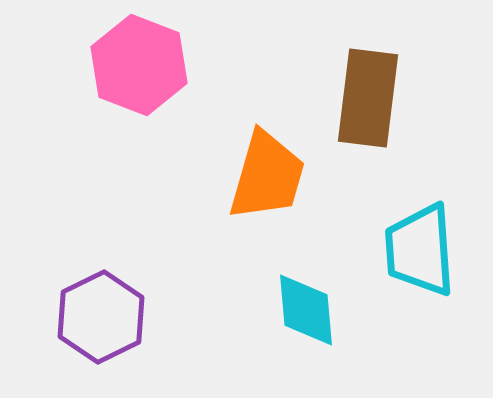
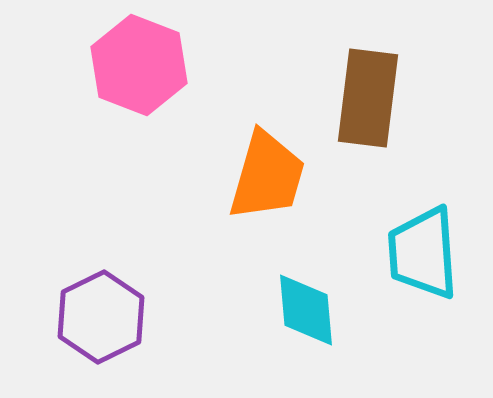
cyan trapezoid: moved 3 px right, 3 px down
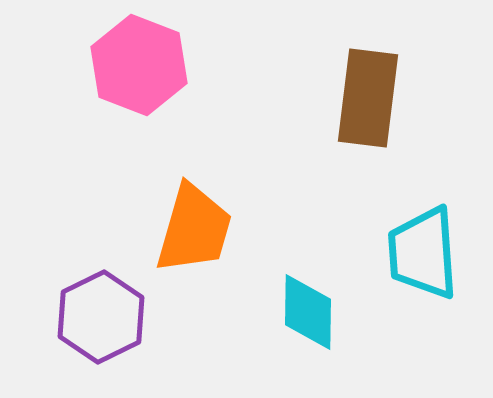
orange trapezoid: moved 73 px left, 53 px down
cyan diamond: moved 2 px right, 2 px down; rotated 6 degrees clockwise
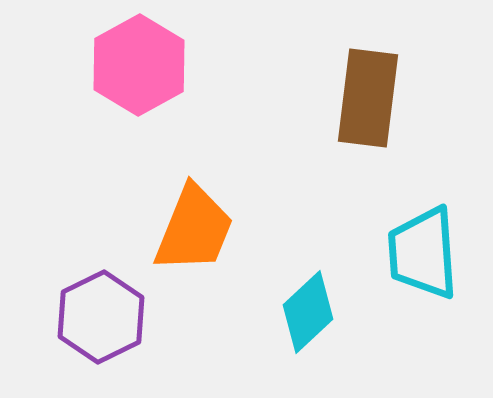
pink hexagon: rotated 10 degrees clockwise
orange trapezoid: rotated 6 degrees clockwise
cyan diamond: rotated 46 degrees clockwise
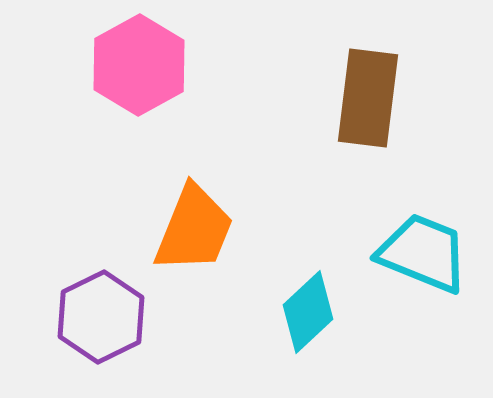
cyan trapezoid: rotated 116 degrees clockwise
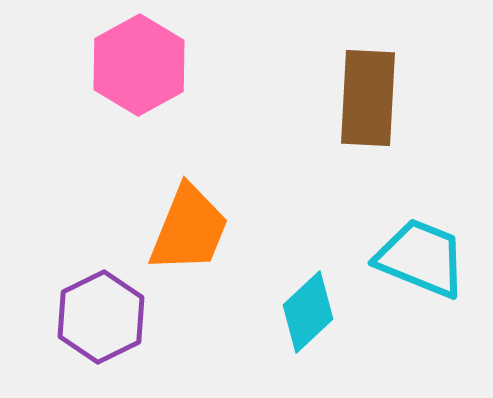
brown rectangle: rotated 4 degrees counterclockwise
orange trapezoid: moved 5 px left
cyan trapezoid: moved 2 px left, 5 px down
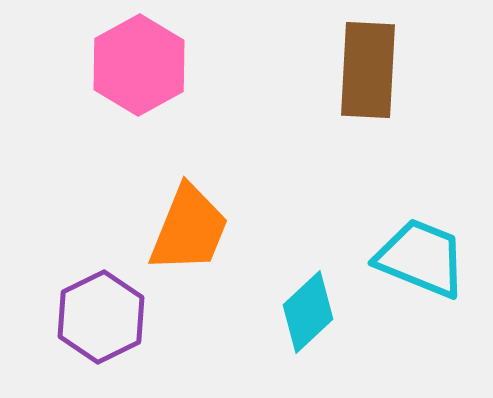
brown rectangle: moved 28 px up
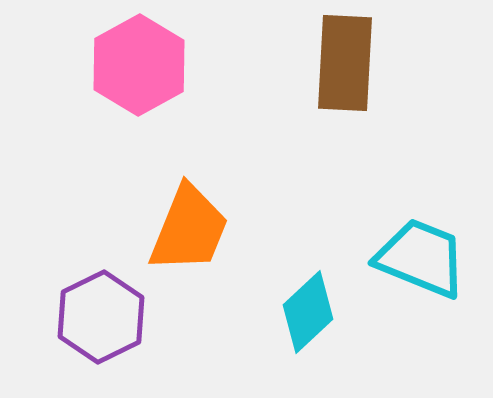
brown rectangle: moved 23 px left, 7 px up
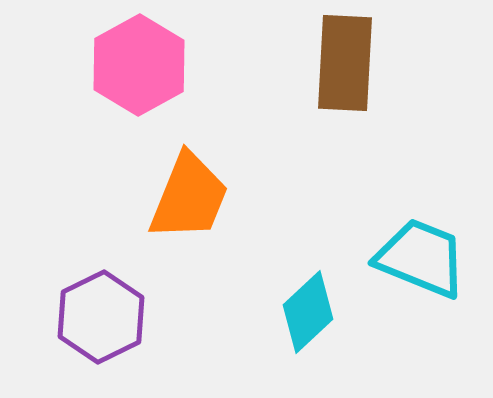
orange trapezoid: moved 32 px up
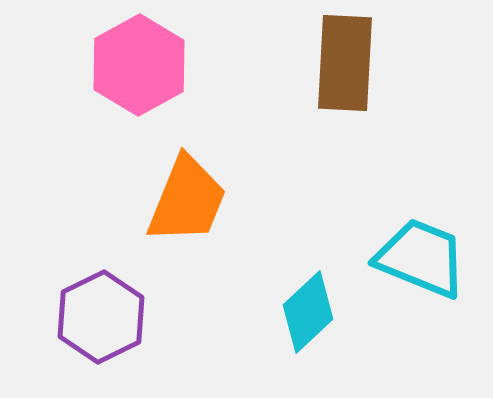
orange trapezoid: moved 2 px left, 3 px down
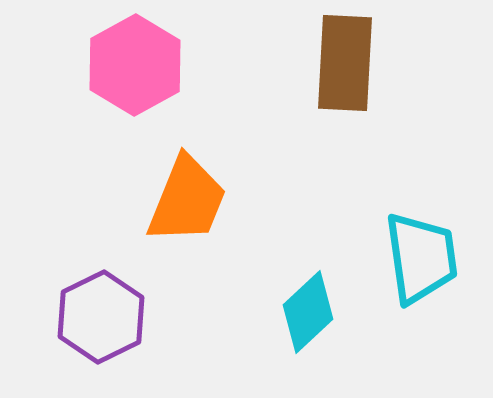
pink hexagon: moved 4 px left
cyan trapezoid: rotated 60 degrees clockwise
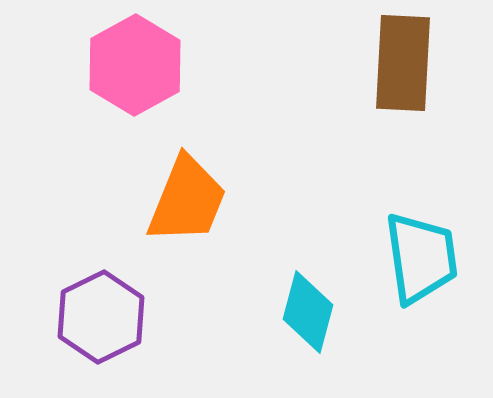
brown rectangle: moved 58 px right
cyan diamond: rotated 32 degrees counterclockwise
